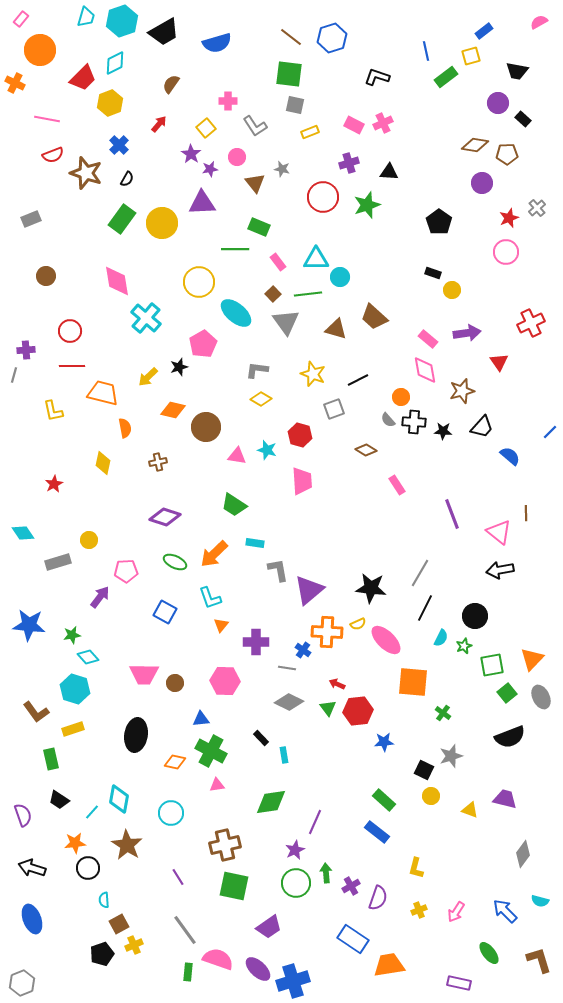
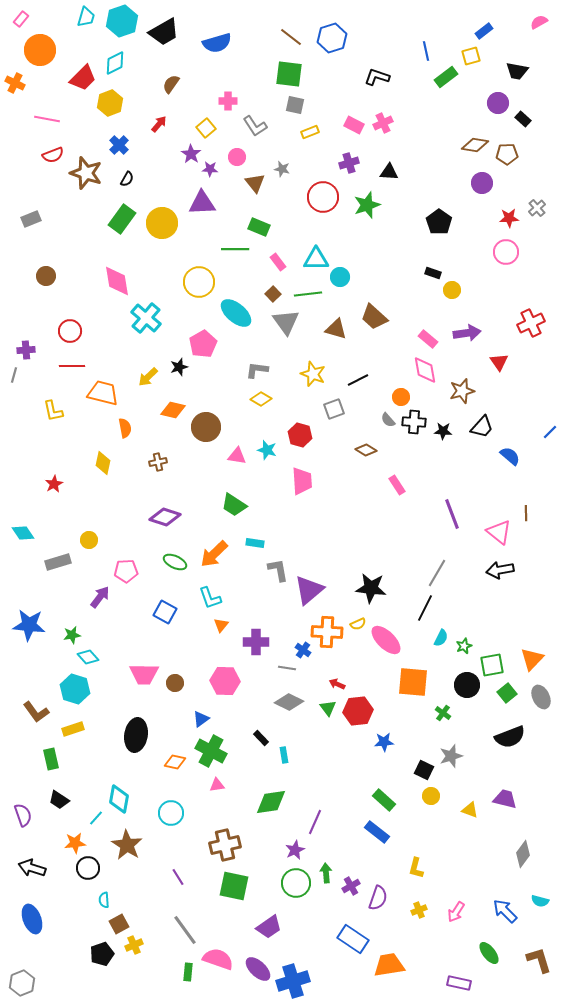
purple star at (210, 169): rotated 14 degrees clockwise
red star at (509, 218): rotated 18 degrees clockwise
gray line at (420, 573): moved 17 px right
black circle at (475, 616): moved 8 px left, 69 px down
blue triangle at (201, 719): rotated 30 degrees counterclockwise
cyan line at (92, 812): moved 4 px right, 6 px down
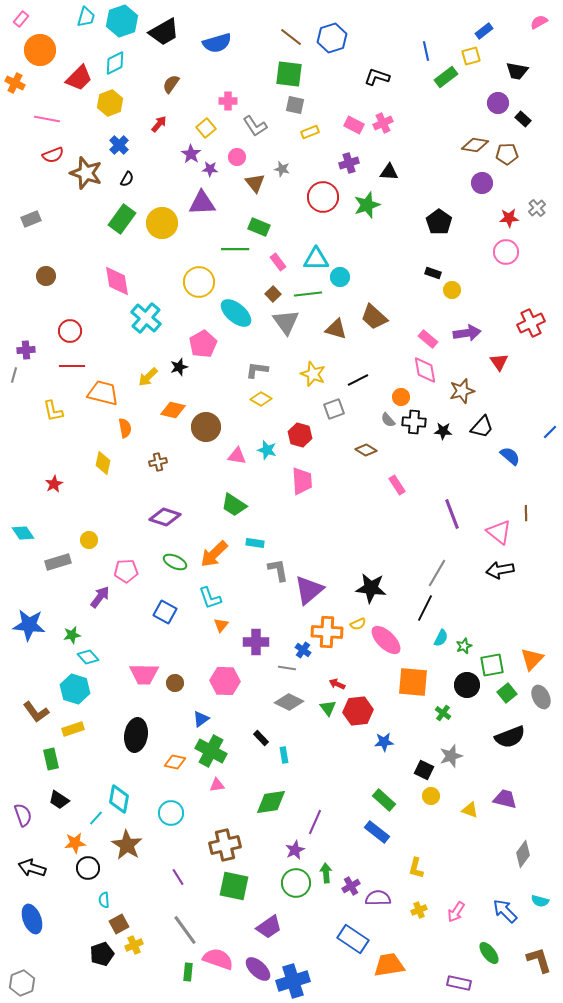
red trapezoid at (83, 78): moved 4 px left
purple semicircle at (378, 898): rotated 110 degrees counterclockwise
